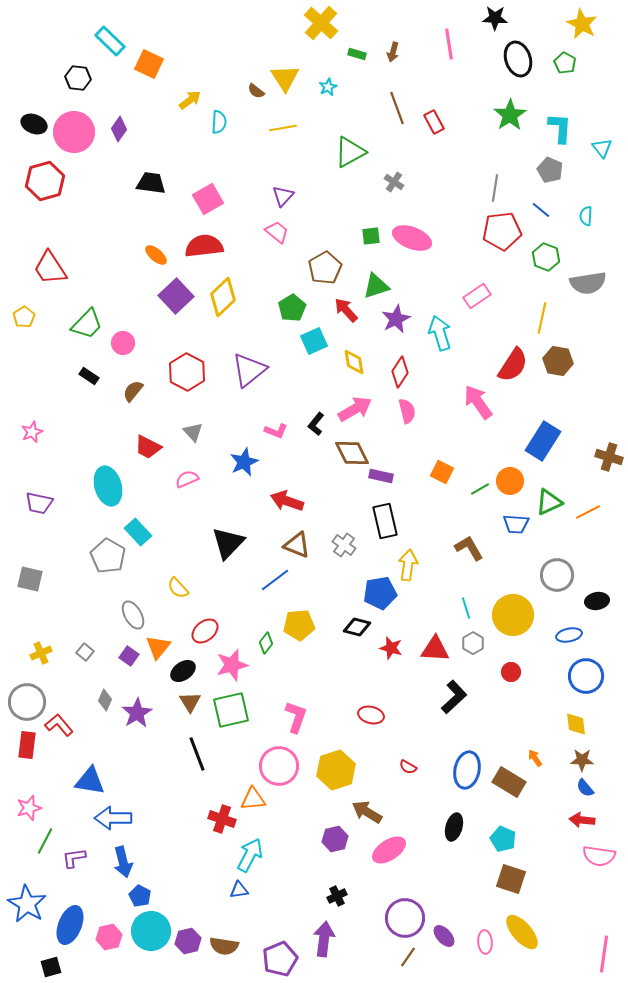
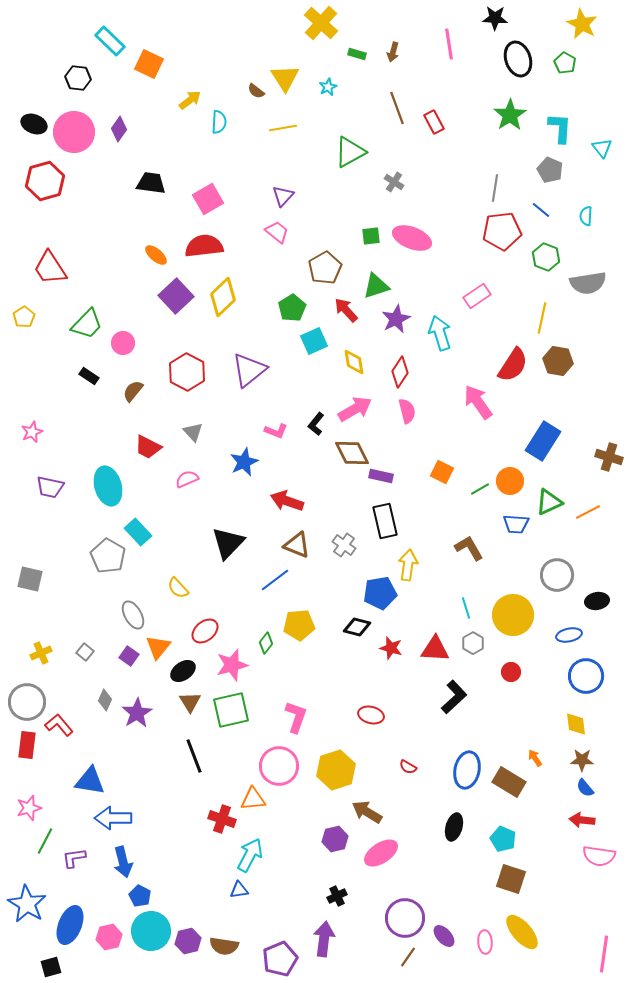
purple trapezoid at (39, 503): moved 11 px right, 16 px up
black line at (197, 754): moved 3 px left, 2 px down
pink ellipse at (389, 850): moved 8 px left, 3 px down
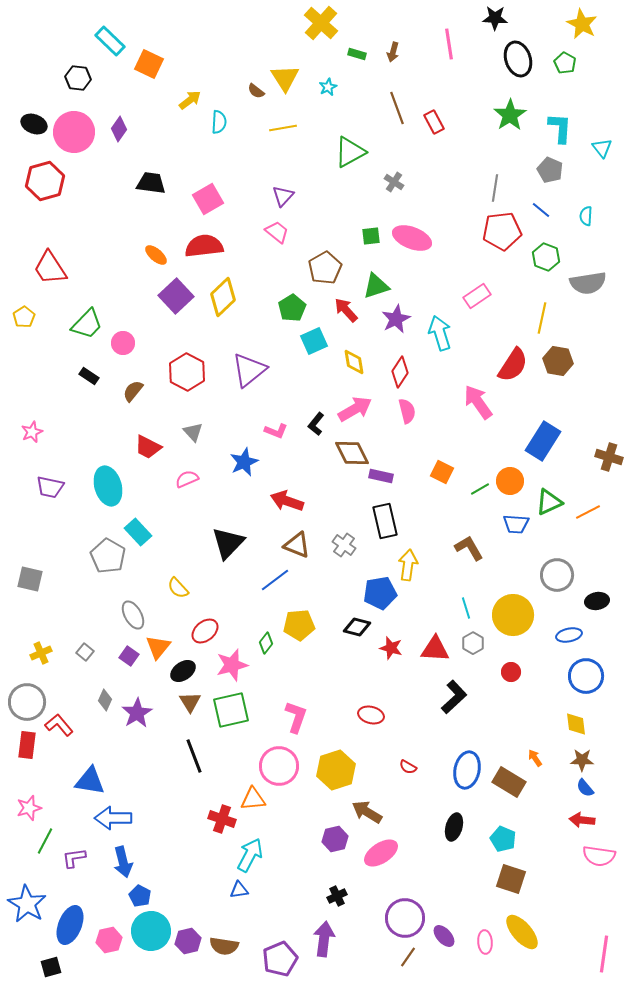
pink hexagon at (109, 937): moved 3 px down
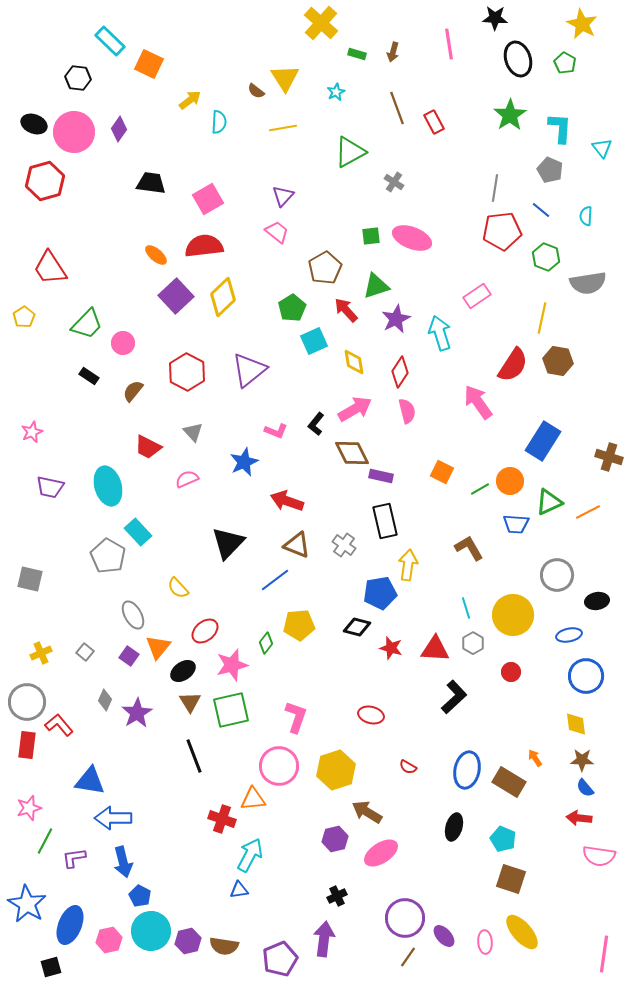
cyan star at (328, 87): moved 8 px right, 5 px down
red arrow at (582, 820): moved 3 px left, 2 px up
